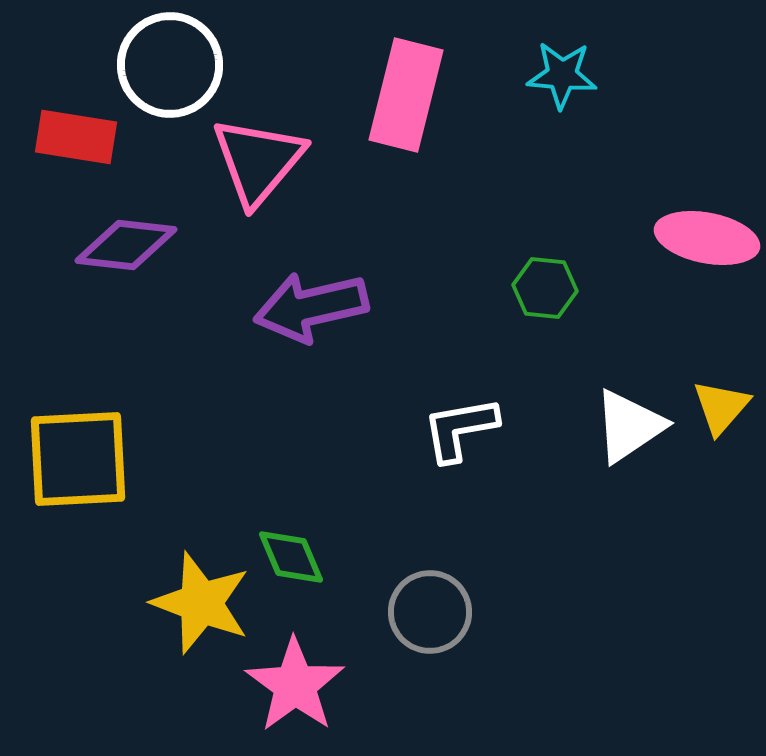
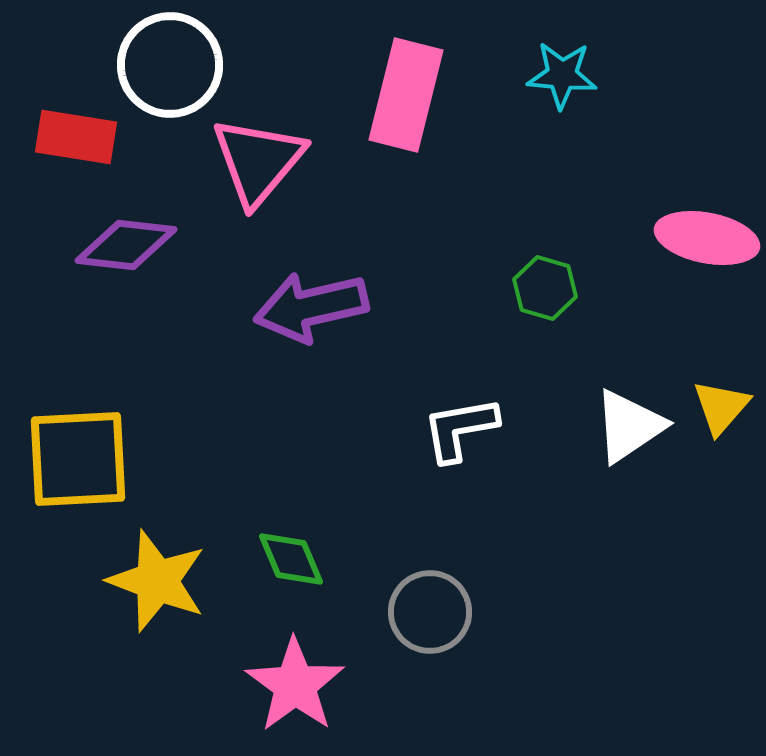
green hexagon: rotated 10 degrees clockwise
green diamond: moved 2 px down
yellow star: moved 44 px left, 22 px up
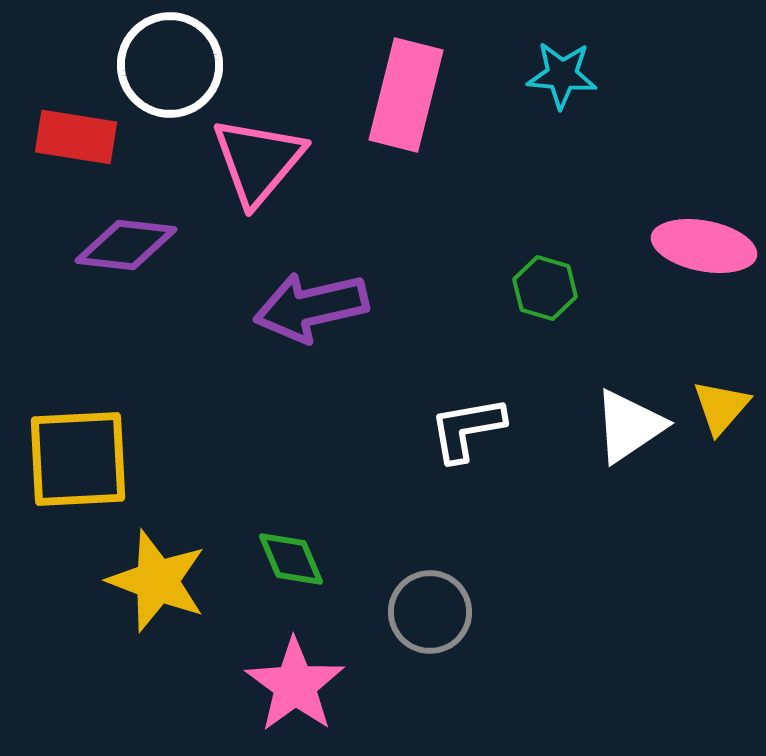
pink ellipse: moved 3 px left, 8 px down
white L-shape: moved 7 px right
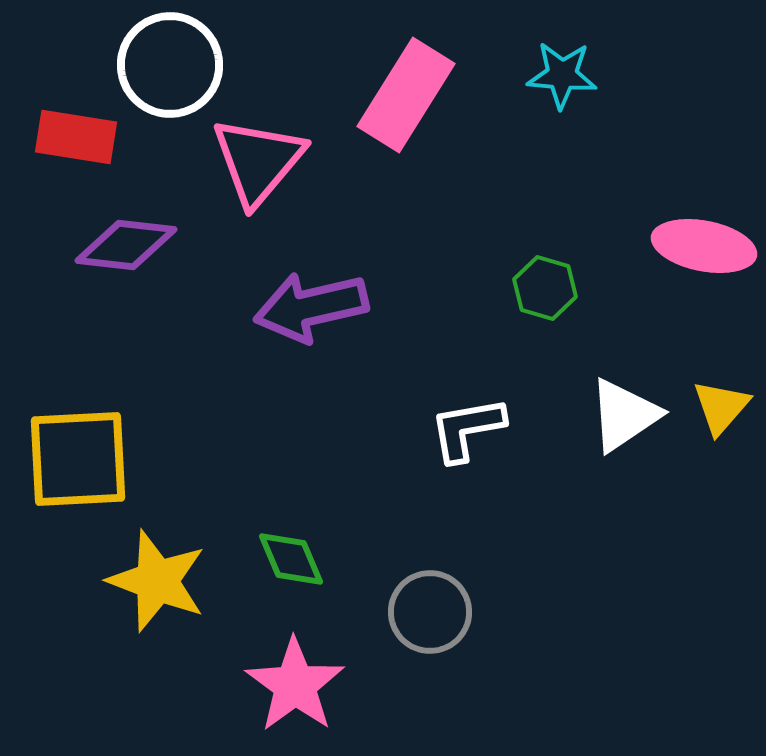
pink rectangle: rotated 18 degrees clockwise
white triangle: moved 5 px left, 11 px up
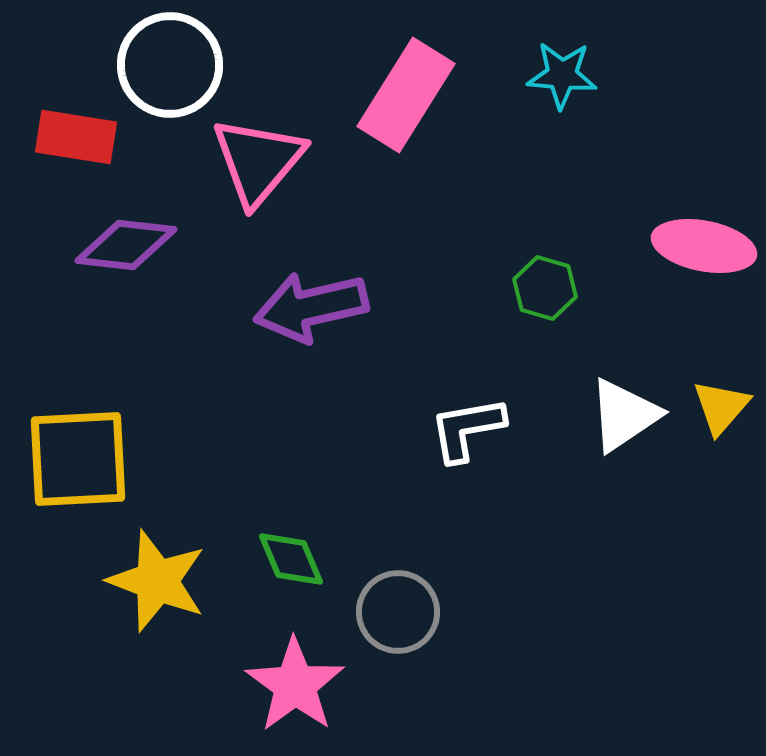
gray circle: moved 32 px left
